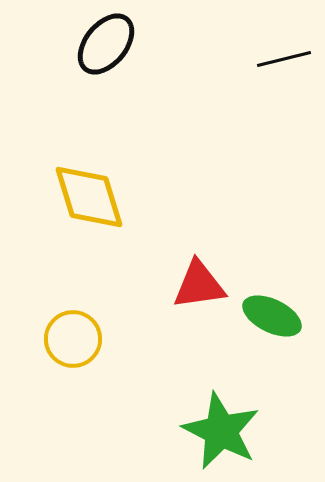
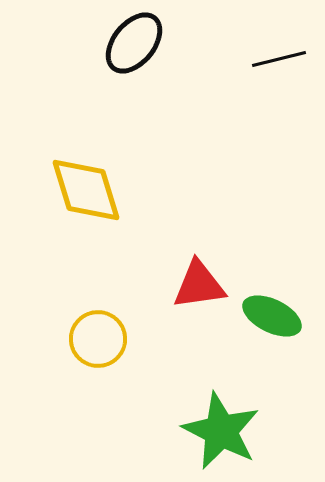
black ellipse: moved 28 px right, 1 px up
black line: moved 5 px left
yellow diamond: moved 3 px left, 7 px up
yellow circle: moved 25 px right
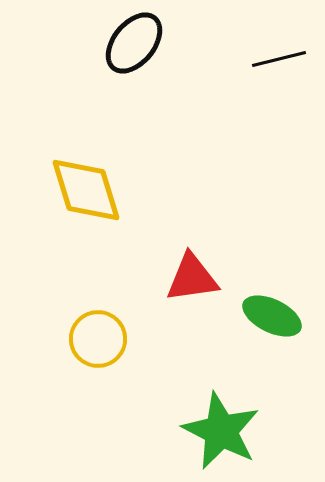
red triangle: moved 7 px left, 7 px up
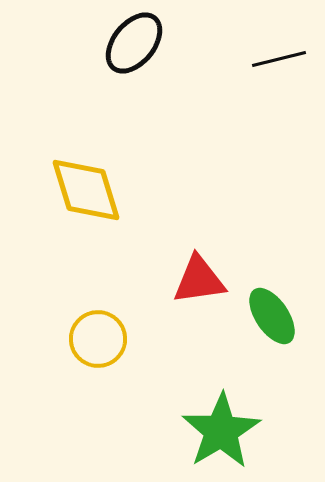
red triangle: moved 7 px right, 2 px down
green ellipse: rotated 30 degrees clockwise
green star: rotated 14 degrees clockwise
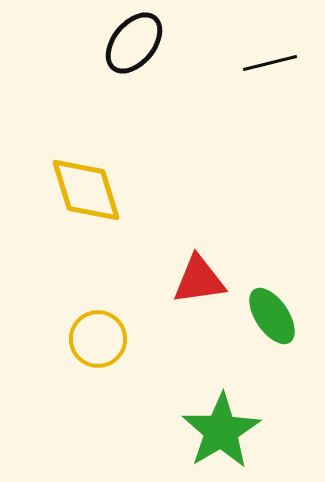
black line: moved 9 px left, 4 px down
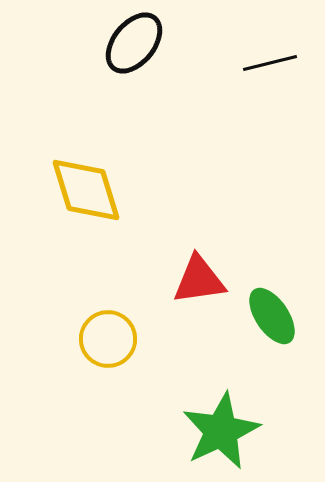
yellow circle: moved 10 px right
green star: rotated 6 degrees clockwise
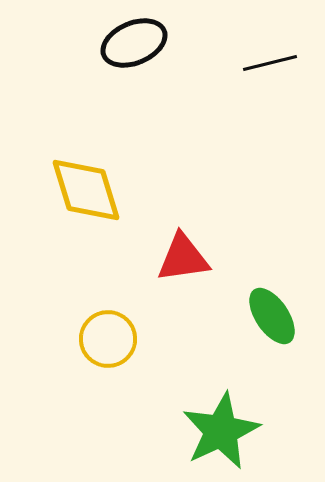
black ellipse: rotated 28 degrees clockwise
red triangle: moved 16 px left, 22 px up
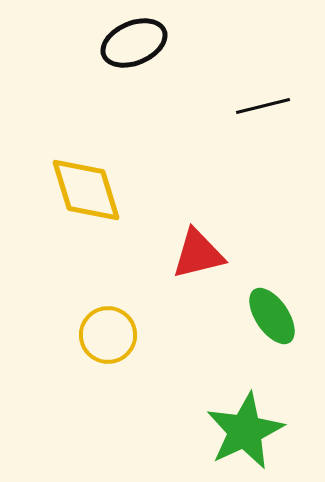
black line: moved 7 px left, 43 px down
red triangle: moved 15 px right, 4 px up; rotated 6 degrees counterclockwise
yellow circle: moved 4 px up
green star: moved 24 px right
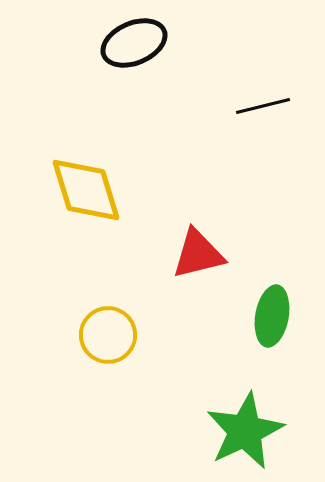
green ellipse: rotated 44 degrees clockwise
